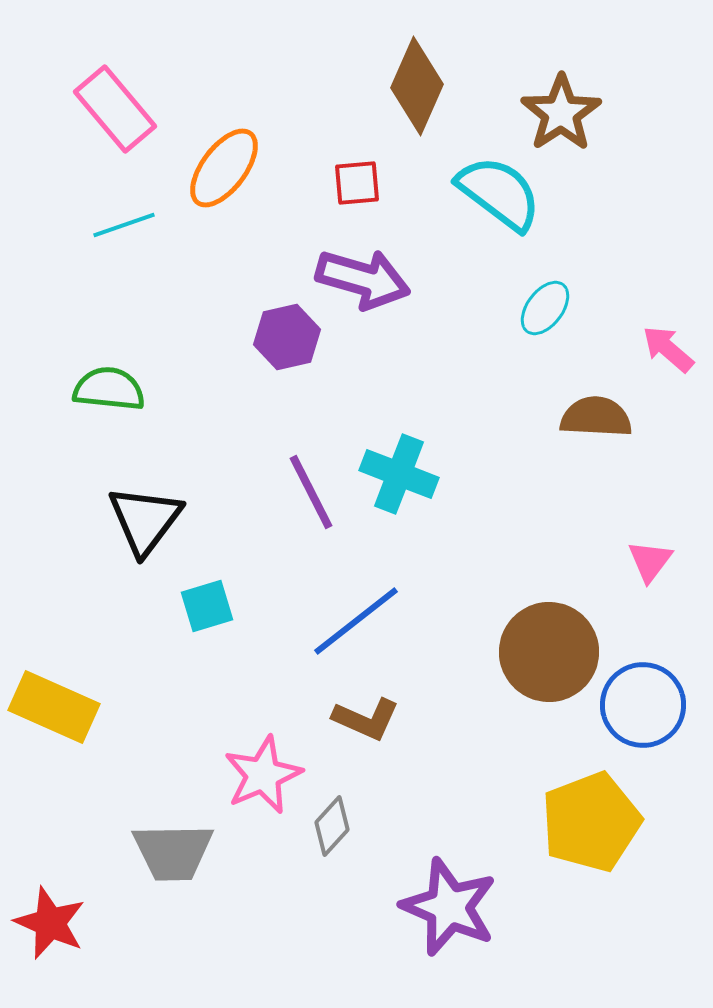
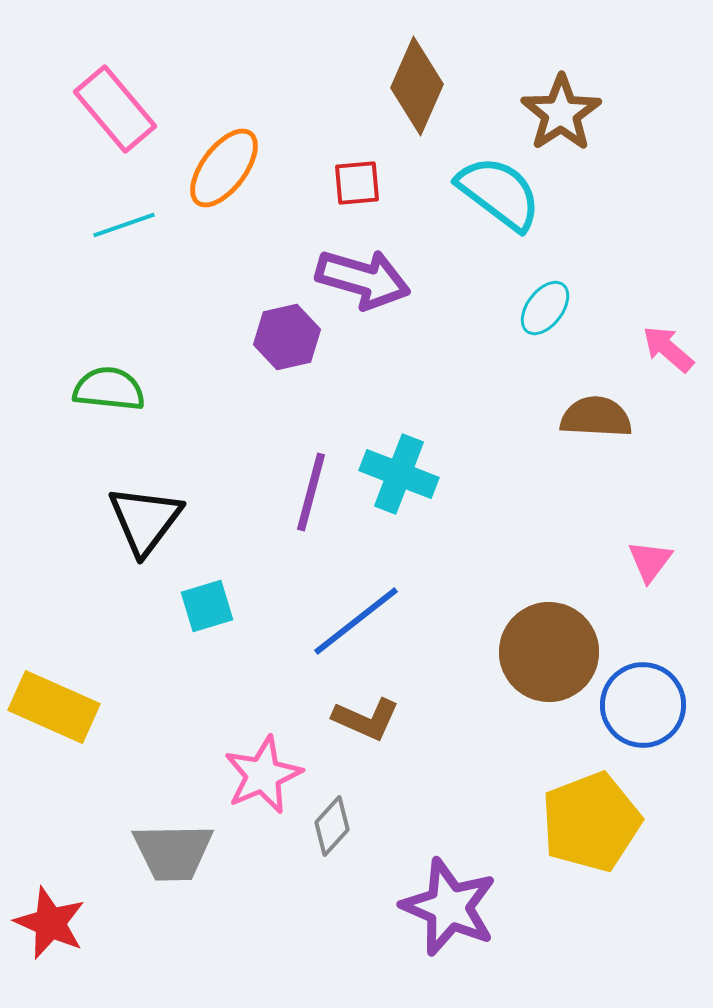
purple line: rotated 42 degrees clockwise
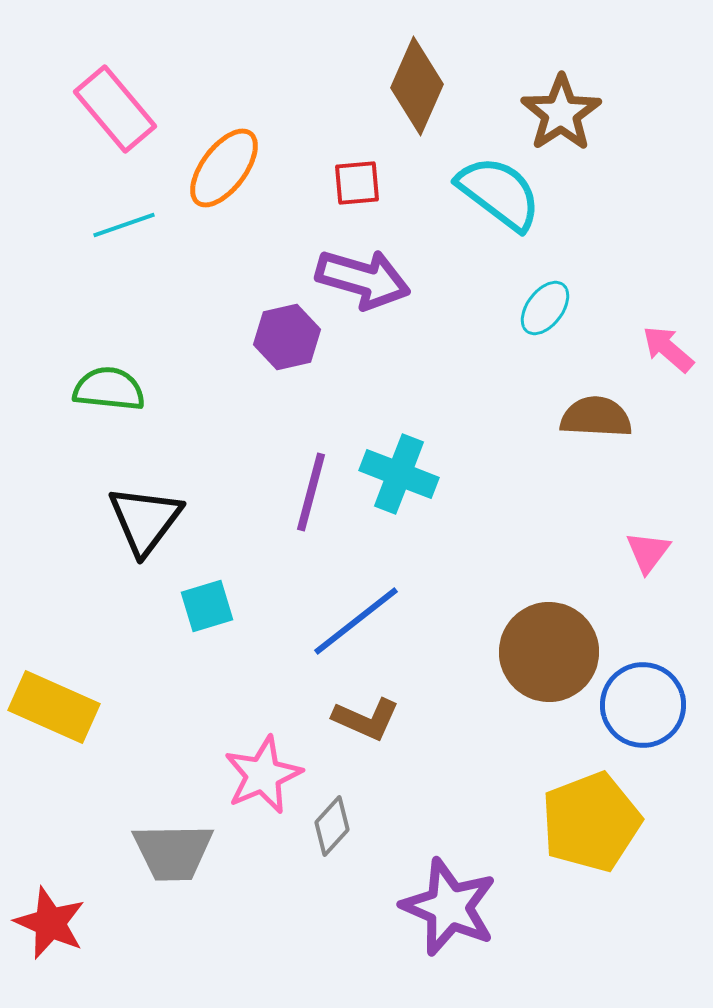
pink triangle: moved 2 px left, 9 px up
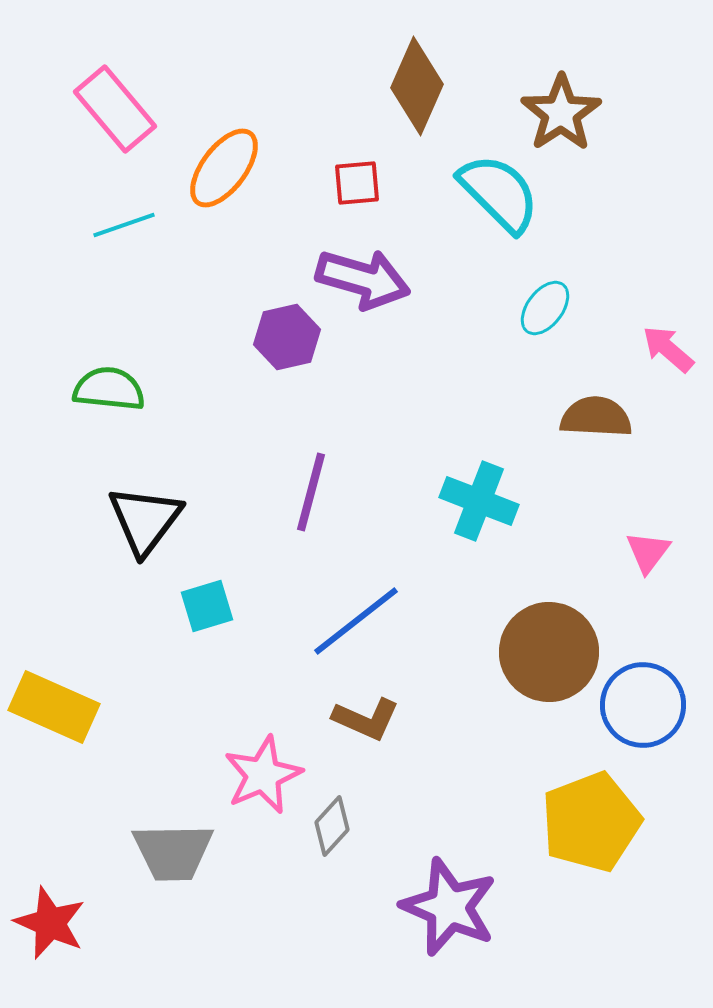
cyan semicircle: rotated 8 degrees clockwise
cyan cross: moved 80 px right, 27 px down
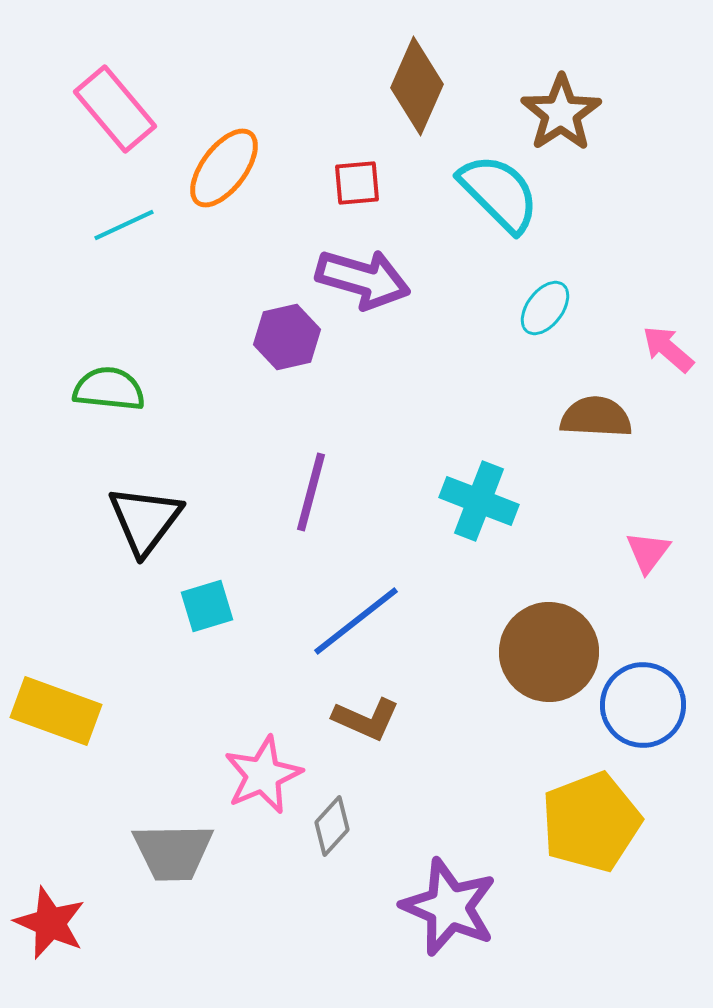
cyan line: rotated 6 degrees counterclockwise
yellow rectangle: moved 2 px right, 4 px down; rotated 4 degrees counterclockwise
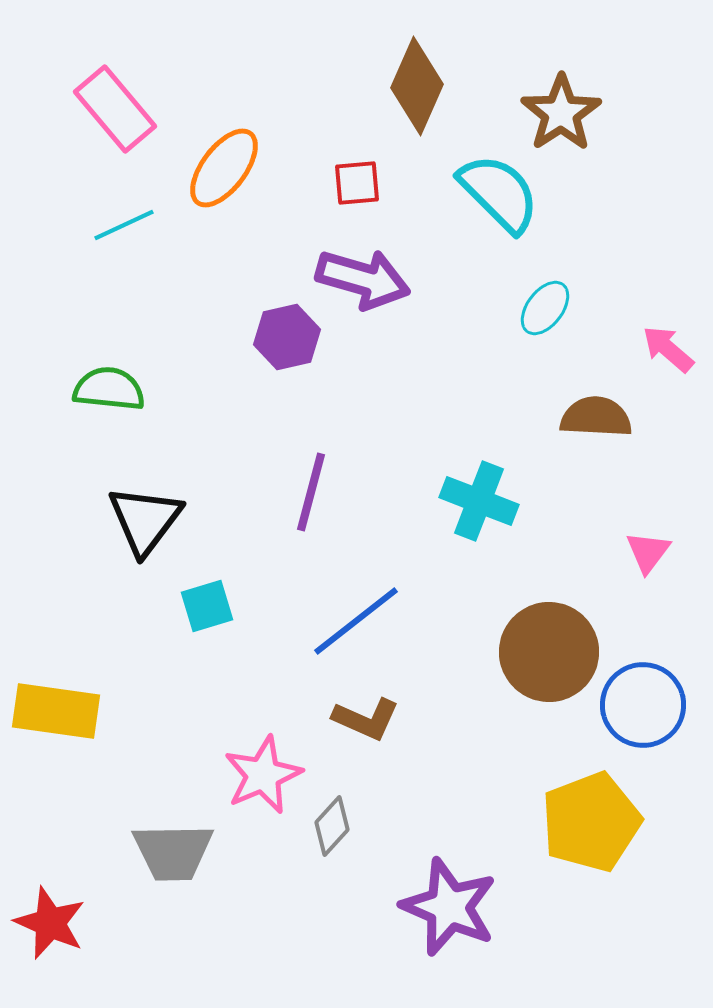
yellow rectangle: rotated 12 degrees counterclockwise
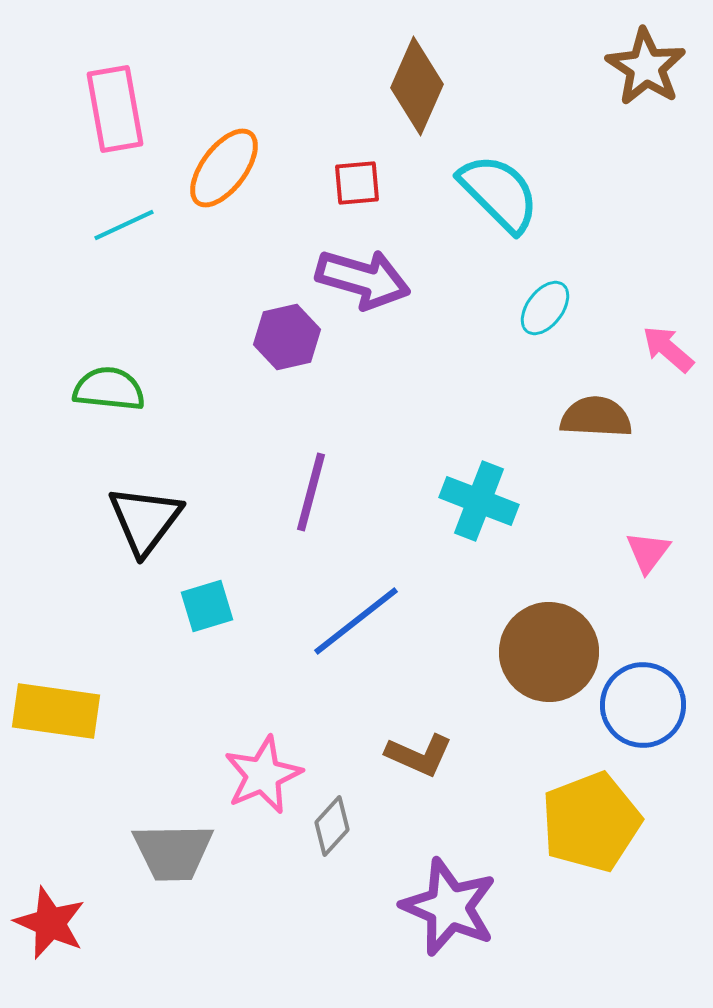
pink rectangle: rotated 30 degrees clockwise
brown star: moved 85 px right, 46 px up; rotated 6 degrees counterclockwise
brown L-shape: moved 53 px right, 36 px down
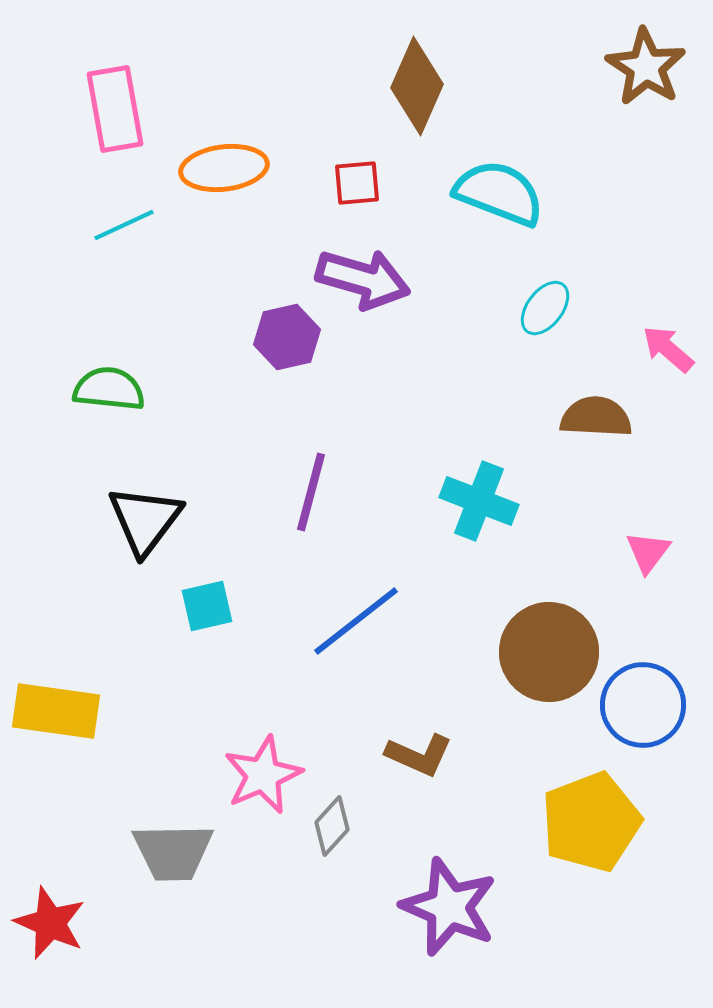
orange ellipse: rotated 46 degrees clockwise
cyan semicircle: rotated 24 degrees counterclockwise
cyan square: rotated 4 degrees clockwise
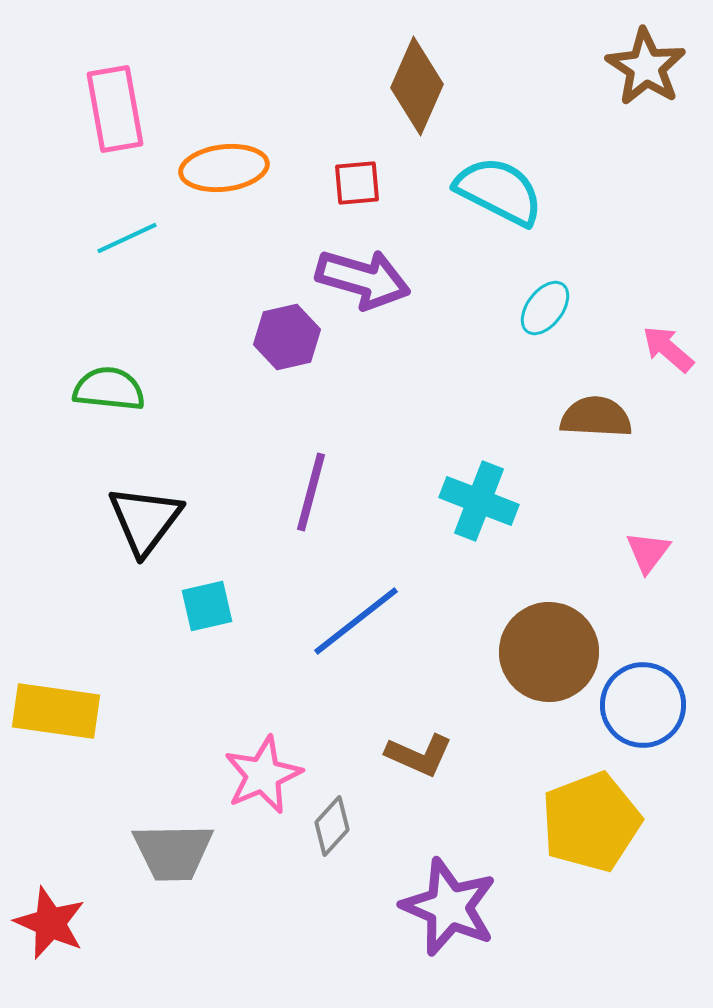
cyan semicircle: moved 2 px up; rotated 6 degrees clockwise
cyan line: moved 3 px right, 13 px down
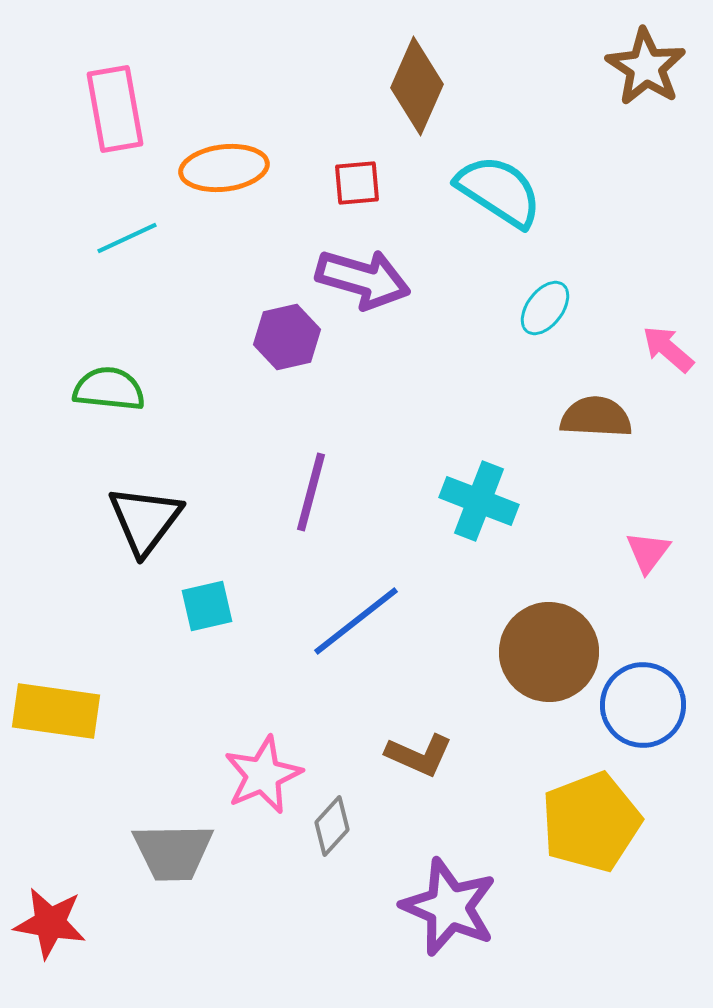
cyan semicircle: rotated 6 degrees clockwise
red star: rotated 14 degrees counterclockwise
